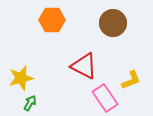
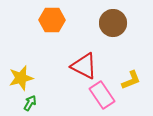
pink rectangle: moved 3 px left, 3 px up
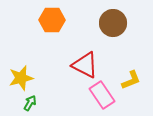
red triangle: moved 1 px right, 1 px up
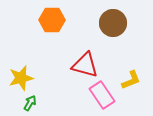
red triangle: rotated 12 degrees counterclockwise
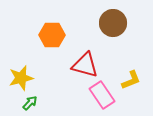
orange hexagon: moved 15 px down
green arrow: rotated 14 degrees clockwise
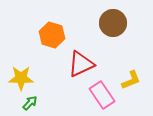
orange hexagon: rotated 15 degrees clockwise
red triangle: moved 4 px left, 1 px up; rotated 40 degrees counterclockwise
yellow star: rotated 15 degrees clockwise
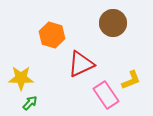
pink rectangle: moved 4 px right
